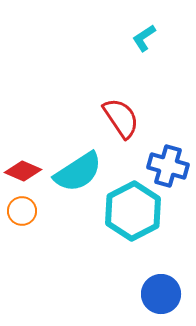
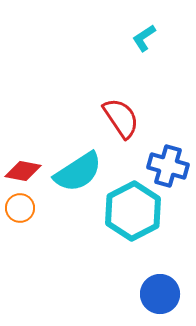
red diamond: rotated 12 degrees counterclockwise
orange circle: moved 2 px left, 3 px up
blue circle: moved 1 px left
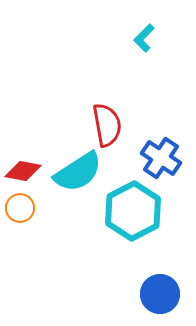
cyan L-shape: rotated 12 degrees counterclockwise
red semicircle: moved 14 px left, 7 px down; rotated 24 degrees clockwise
blue cross: moved 7 px left, 8 px up; rotated 18 degrees clockwise
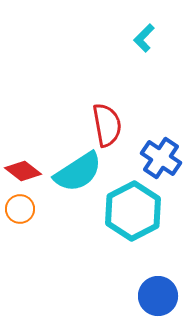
red diamond: rotated 27 degrees clockwise
orange circle: moved 1 px down
blue circle: moved 2 px left, 2 px down
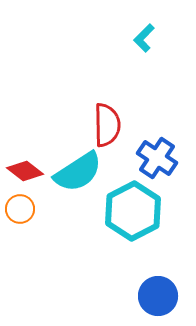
red semicircle: rotated 9 degrees clockwise
blue cross: moved 4 px left
red diamond: moved 2 px right
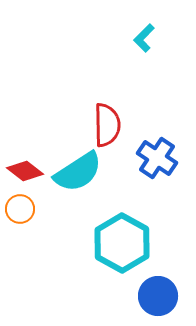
cyan hexagon: moved 11 px left, 32 px down; rotated 4 degrees counterclockwise
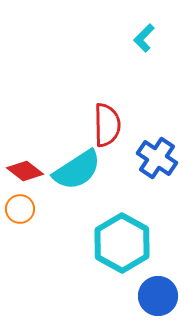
cyan semicircle: moved 1 px left, 2 px up
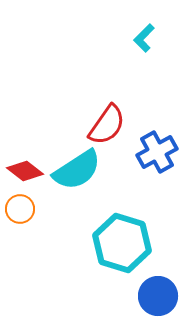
red semicircle: rotated 36 degrees clockwise
blue cross: moved 6 px up; rotated 27 degrees clockwise
cyan hexagon: rotated 12 degrees counterclockwise
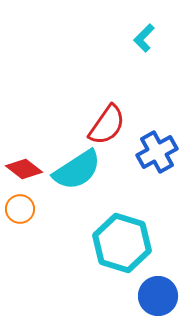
red diamond: moved 1 px left, 2 px up
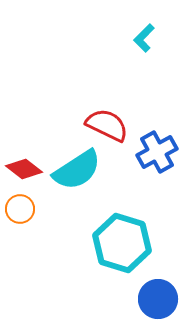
red semicircle: rotated 99 degrees counterclockwise
blue circle: moved 3 px down
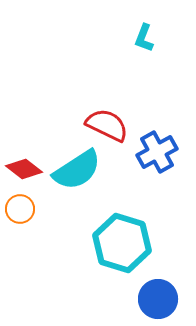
cyan L-shape: rotated 24 degrees counterclockwise
